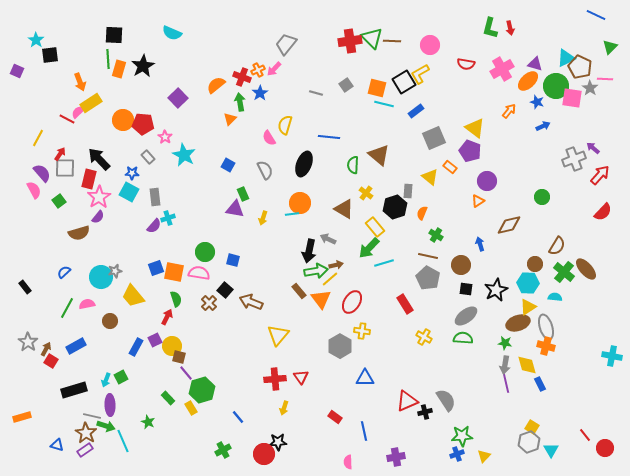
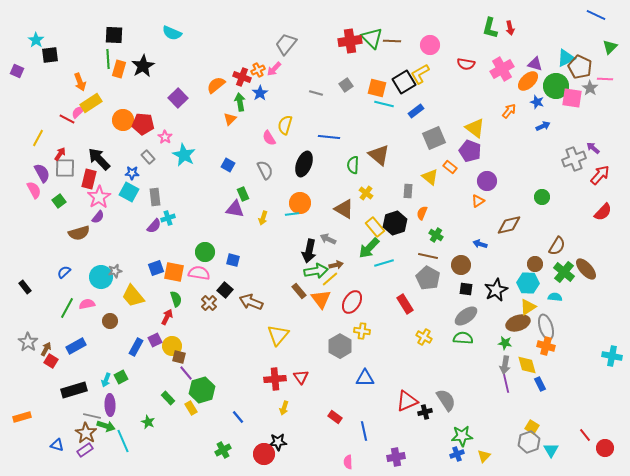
purple semicircle at (42, 173): rotated 12 degrees clockwise
black hexagon at (395, 207): moved 16 px down
blue arrow at (480, 244): rotated 56 degrees counterclockwise
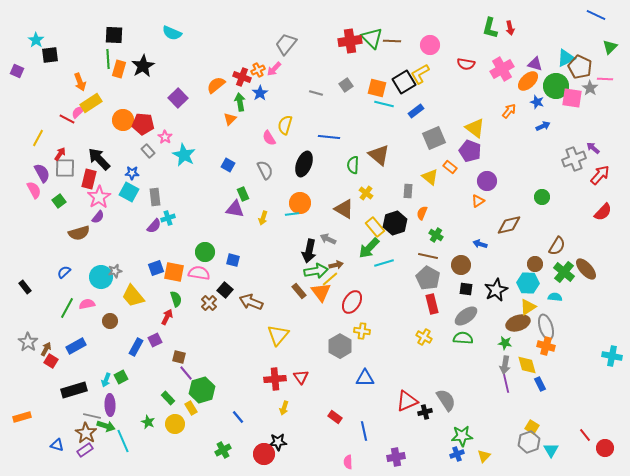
gray rectangle at (148, 157): moved 6 px up
orange triangle at (321, 299): moved 7 px up
red rectangle at (405, 304): moved 27 px right; rotated 18 degrees clockwise
yellow circle at (172, 346): moved 3 px right, 78 px down
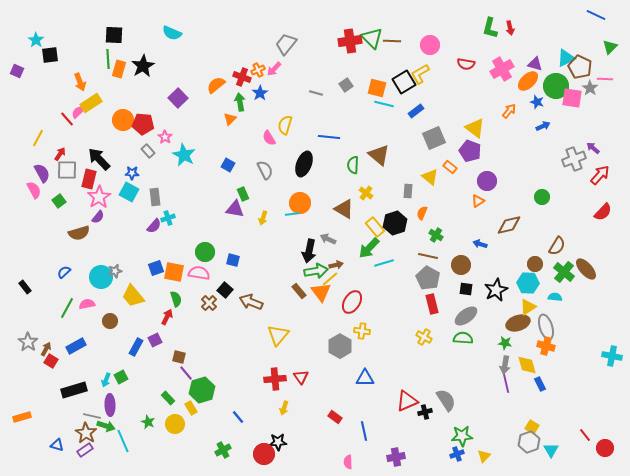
red line at (67, 119): rotated 21 degrees clockwise
gray square at (65, 168): moved 2 px right, 2 px down
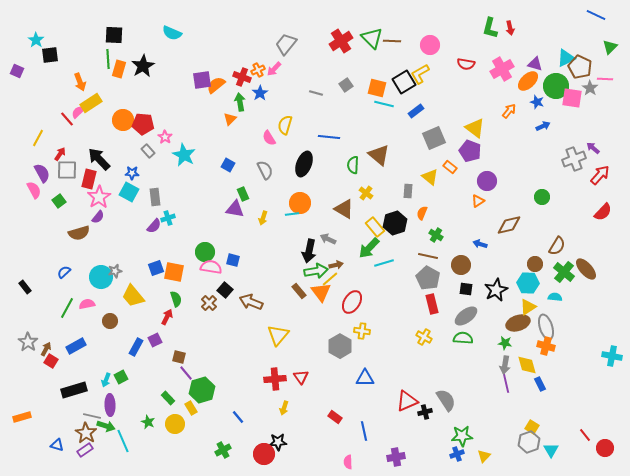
red cross at (350, 41): moved 9 px left; rotated 25 degrees counterclockwise
purple square at (178, 98): moved 24 px right, 18 px up; rotated 36 degrees clockwise
pink semicircle at (199, 273): moved 12 px right, 6 px up
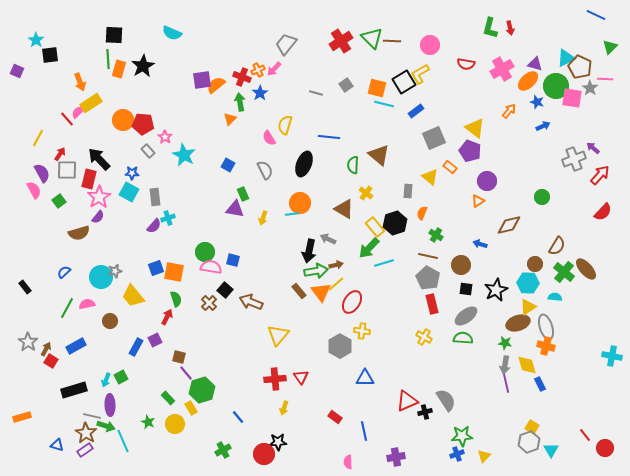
yellow line at (330, 279): moved 6 px right, 5 px down
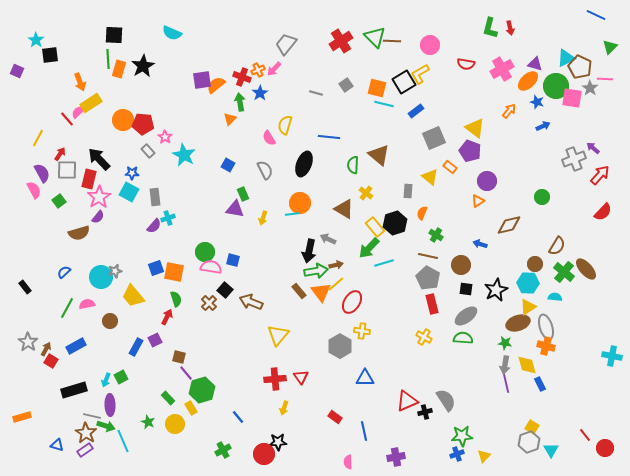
green triangle at (372, 38): moved 3 px right, 1 px up
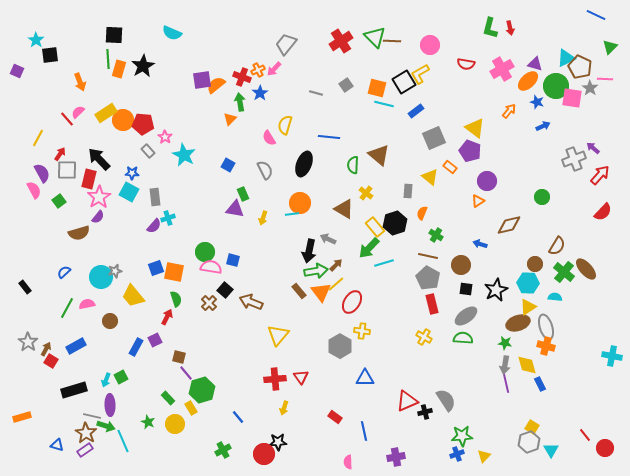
yellow rectangle at (91, 103): moved 15 px right, 10 px down
brown arrow at (336, 265): rotated 32 degrees counterclockwise
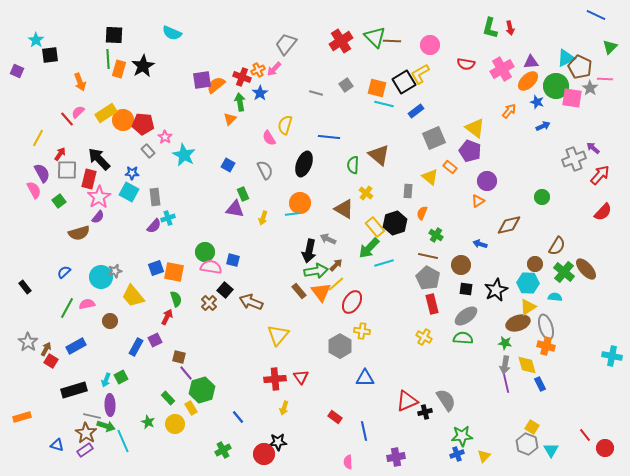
purple triangle at (535, 64): moved 4 px left, 2 px up; rotated 21 degrees counterclockwise
gray hexagon at (529, 442): moved 2 px left, 2 px down; rotated 20 degrees counterclockwise
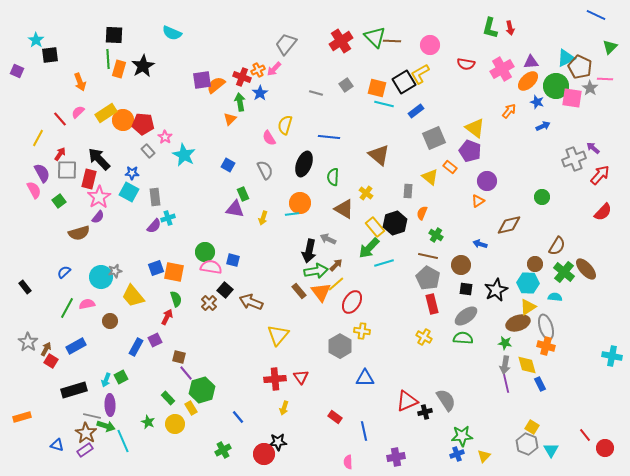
red line at (67, 119): moved 7 px left
green semicircle at (353, 165): moved 20 px left, 12 px down
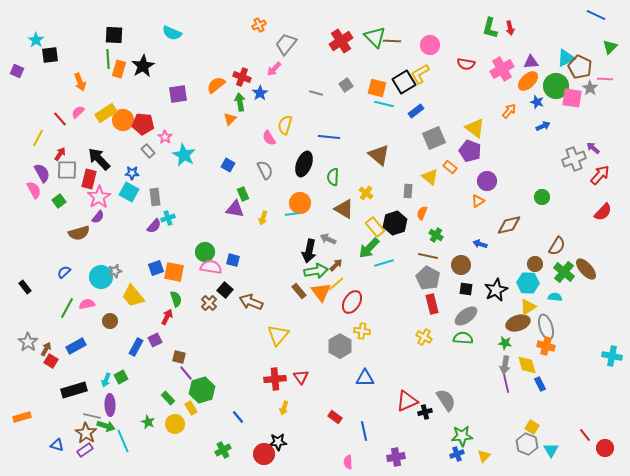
orange cross at (258, 70): moved 1 px right, 45 px up
purple square at (202, 80): moved 24 px left, 14 px down
